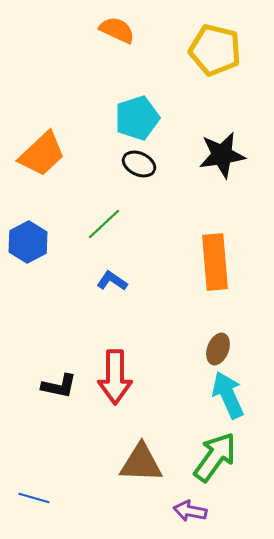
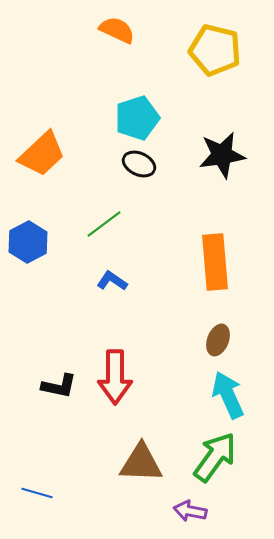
green line: rotated 6 degrees clockwise
brown ellipse: moved 9 px up
blue line: moved 3 px right, 5 px up
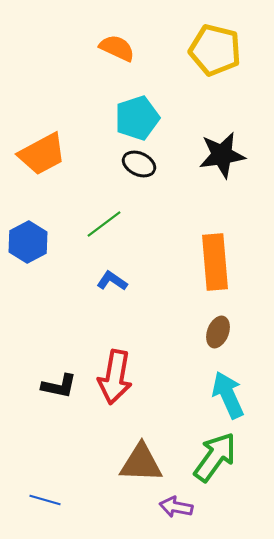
orange semicircle: moved 18 px down
orange trapezoid: rotated 15 degrees clockwise
brown ellipse: moved 8 px up
red arrow: rotated 10 degrees clockwise
blue line: moved 8 px right, 7 px down
purple arrow: moved 14 px left, 4 px up
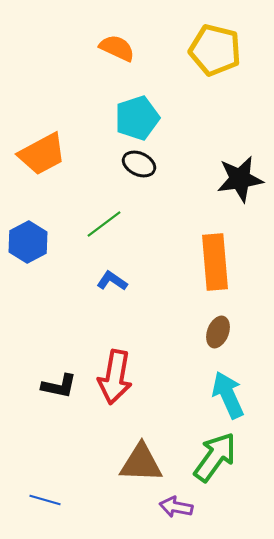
black star: moved 18 px right, 24 px down
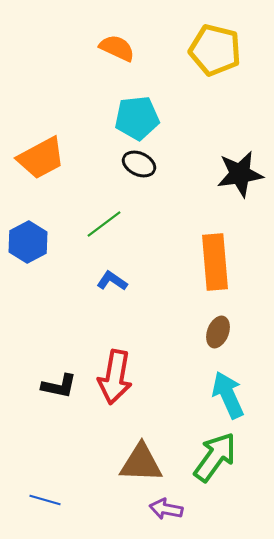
cyan pentagon: rotated 12 degrees clockwise
orange trapezoid: moved 1 px left, 4 px down
black star: moved 5 px up
purple arrow: moved 10 px left, 2 px down
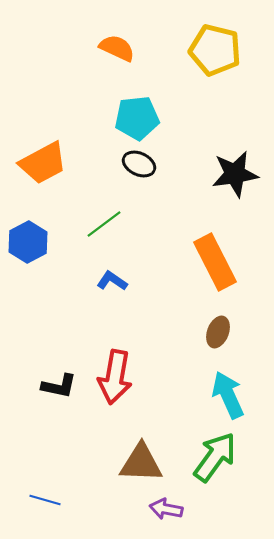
orange trapezoid: moved 2 px right, 5 px down
black star: moved 5 px left
orange rectangle: rotated 22 degrees counterclockwise
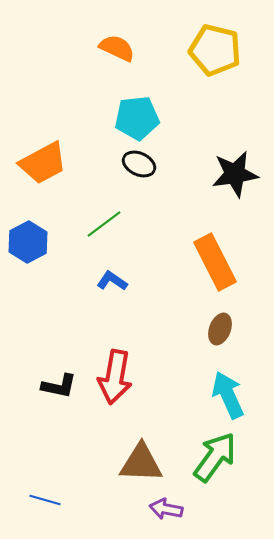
brown ellipse: moved 2 px right, 3 px up
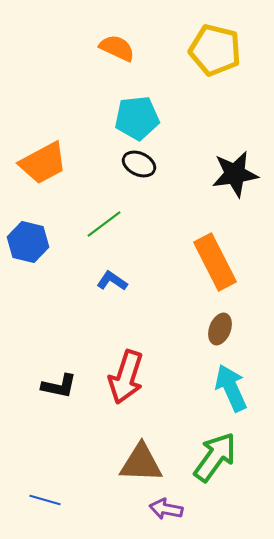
blue hexagon: rotated 18 degrees counterclockwise
red arrow: moved 11 px right; rotated 8 degrees clockwise
cyan arrow: moved 3 px right, 7 px up
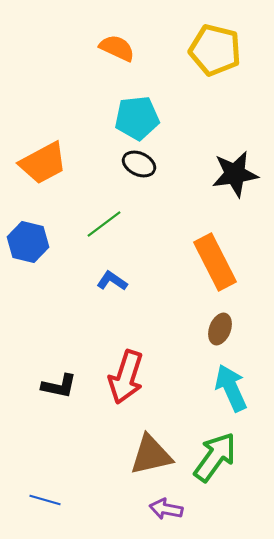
brown triangle: moved 10 px right, 8 px up; rotated 15 degrees counterclockwise
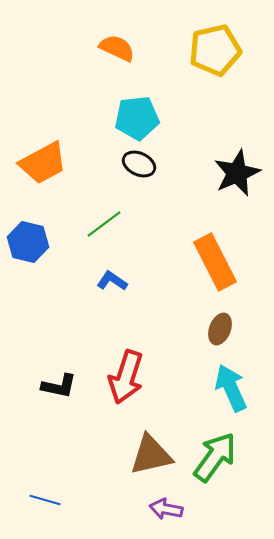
yellow pentagon: rotated 27 degrees counterclockwise
black star: moved 2 px right, 1 px up; rotated 15 degrees counterclockwise
